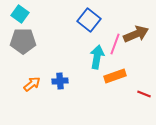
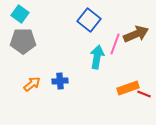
orange rectangle: moved 13 px right, 12 px down
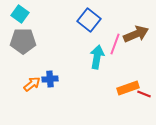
blue cross: moved 10 px left, 2 px up
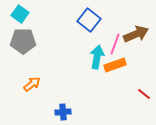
blue cross: moved 13 px right, 33 px down
orange rectangle: moved 13 px left, 23 px up
red line: rotated 16 degrees clockwise
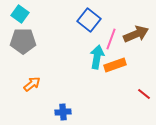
pink line: moved 4 px left, 5 px up
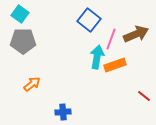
red line: moved 2 px down
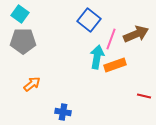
red line: rotated 24 degrees counterclockwise
blue cross: rotated 14 degrees clockwise
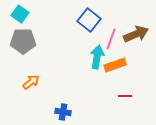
orange arrow: moved 1 px left, 2 px up
red line: moved 19 px left; rotated 16 degrees counterclockwise
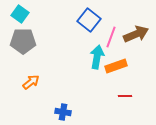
pink line: moved 2 px up
orange rectangle: moved 1 px right, 1 px down
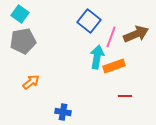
blue square: moved 1 px down
gray pentagon: rotated 10 degrees counterclockwise
orange rectangle: moved 2 px left
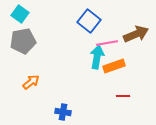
pink line: moved 4 px left, 6 px down; rotated 60 degrees clockwise
red line: moved 2 px left
